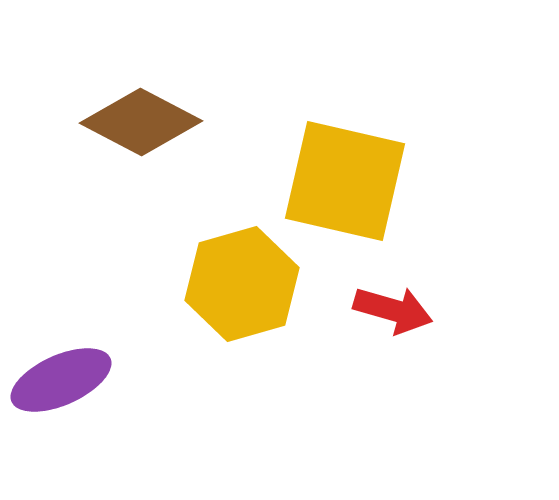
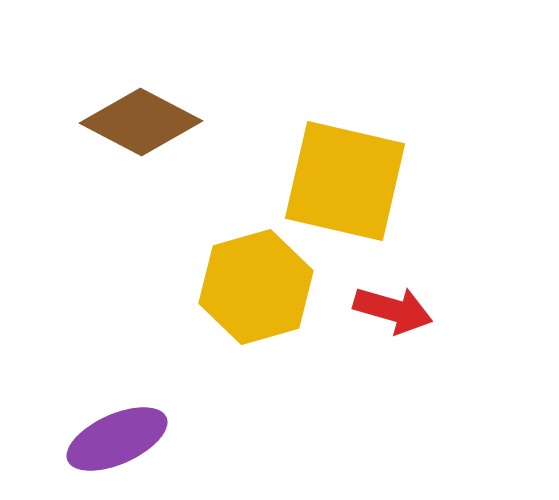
yellow hexagon: moved 14 px right, 3 px down
purple ellipse: moved 56 px right, 59 px down
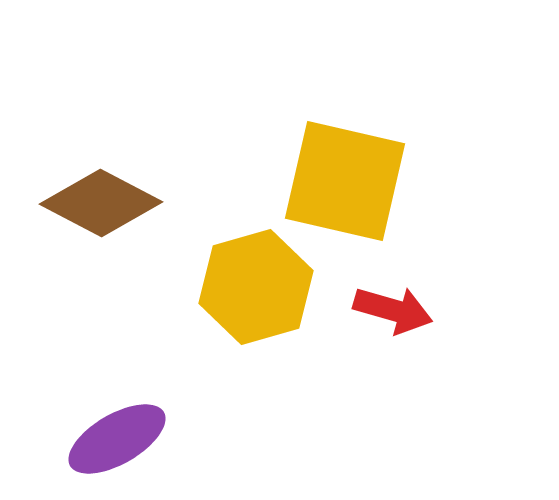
brown diamond: moved 40 px left, 81 px down
purple ellipse: rotated 6 degrees counterclockwise
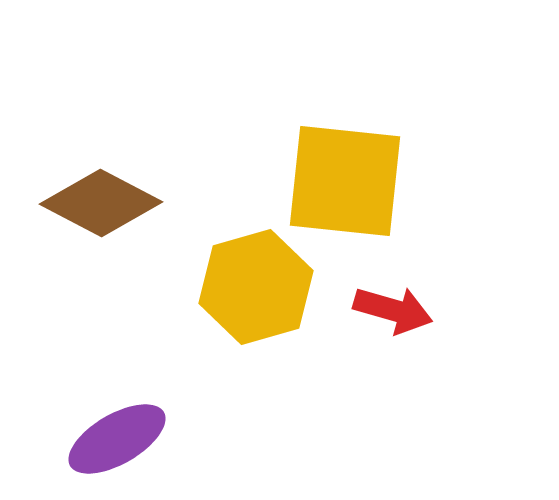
yellow square: rotated 7 degrees counterclockwise
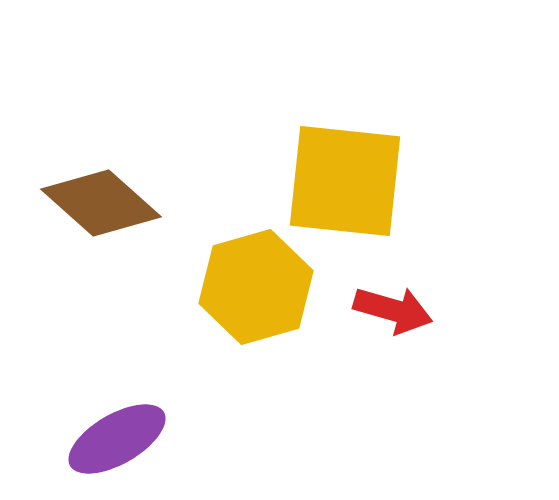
brown diamond: rotated 14 degrees clockwise
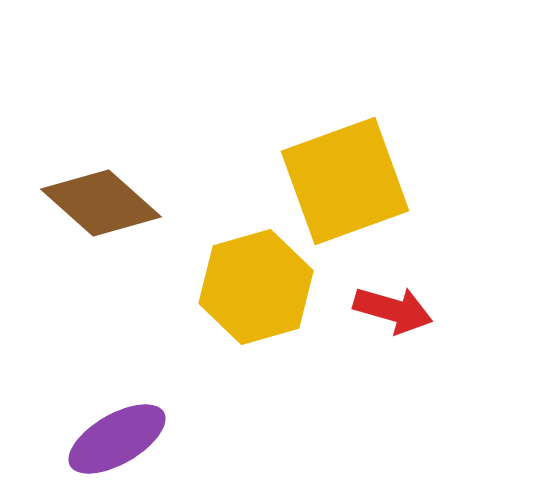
yellow square: rotated 26 degrees counterclockwise
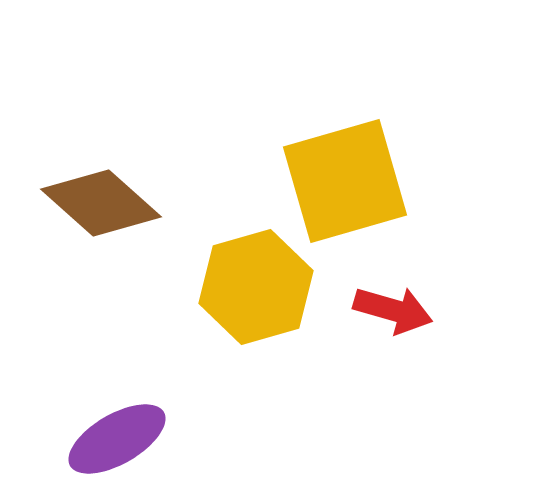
yellow square: rotated 4 degrees clockwise
